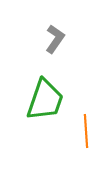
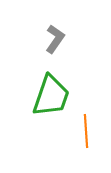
green trapezoid: moved 6 px right, 4 px up
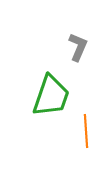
gray L-shape: moved 23 px right, 8 px down; rotated 12 degrees counterclockwise
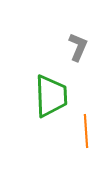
green trapezoid: rotated 21 degrees counterclockwise
